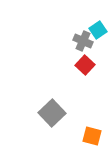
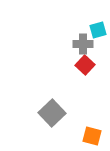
cyan square: rotated 18 degrees clockwise
gray cross: moved 3 px down; rotated 24 degrees counterclockwise
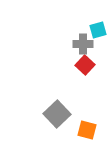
gray square: moved 5 px right, 1 px down
orange square: moved 5 px left, 6 px up
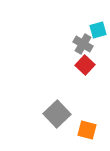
gray cross: rotated 30 degrees clockwise
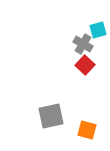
gray square: moved 6 px left, 2 px down; rotated 32 degrees clockwise
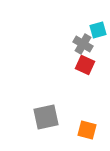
red square: rotated 18 degrees counterclockwise
gray square: moved 5 px left, 1 px down
